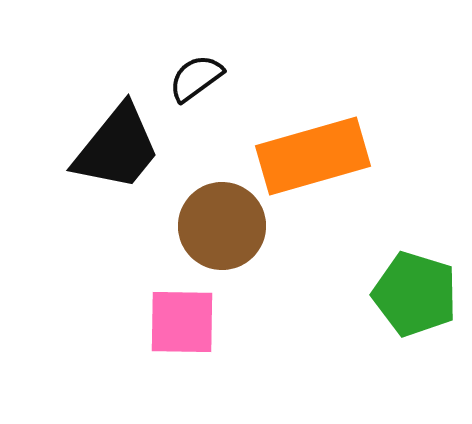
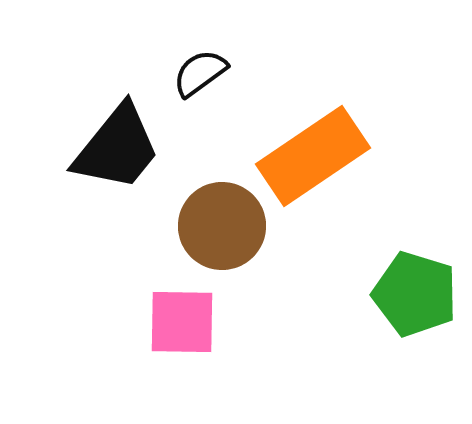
black semicircle: moved 4 px right, 5 px up
orange rectangle: rotated 18 degrees counterclockwise
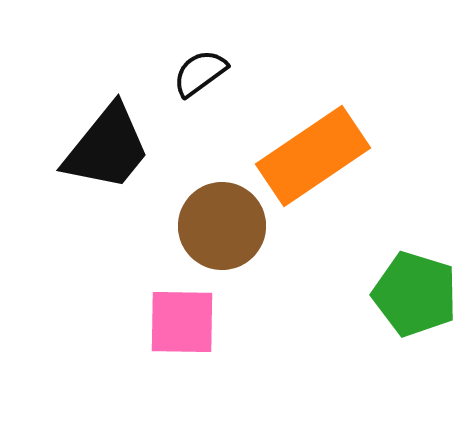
black trapezoid: moved 10 px left
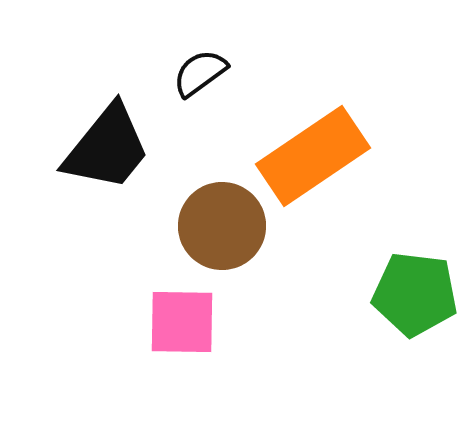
green pentagon: rotated 10 degrees counterclockwise
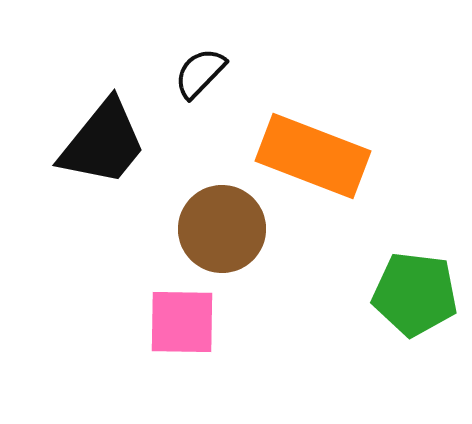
black semicircle: rotated 10 degrees counterclockwise
black trapezoid: moved 4 px left, 5 px up
orange rectangle: rotated 55 degrees clockwise
brown circle: moved 3 px down
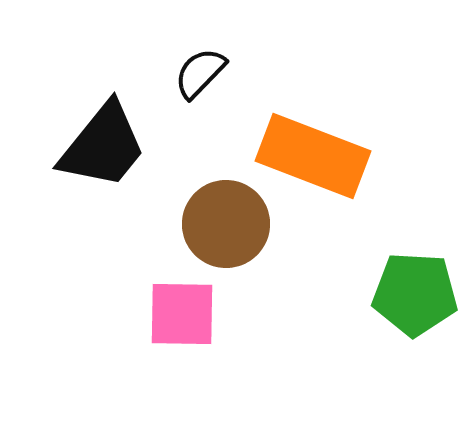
black trapezoid: moved 3 px down
brown circle: moved 4 px right, 5 px up
green pentagon: rotated 4 degrees counterclockwise
pink square: moved 8 px up
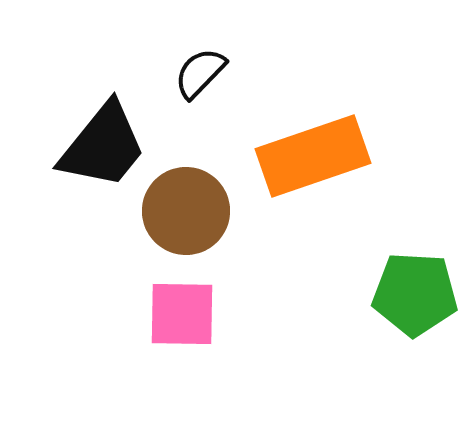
orange rectangle: rotated 40 degrees counterclockwise
brown circle: moved 40 px left, 13 px up
